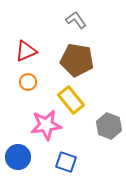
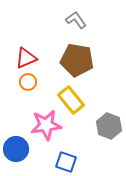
red triangle: moved 7 px down
blue circle: moved 2 px left, 8 px up
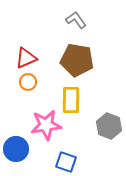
yellow rectangle: rotated 40 degrees clockwise
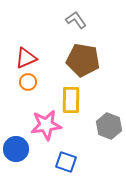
brown pentagon: moved 6 px right
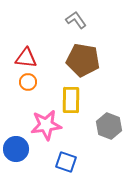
red triangle: rotated 30 degrees clockwise
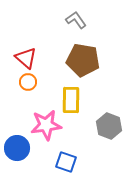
red triangle: rotated 35 degrees clockwise
blue circle: moved 1 px right, 1 px up
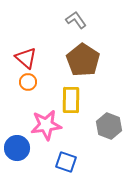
brown pentagon: rotated 24 degrees clockwise
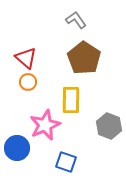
brown pentagon: moved 1 px right, 2 px up
pink star: moved 1 px left; rotated 16 degrees counterclockwise
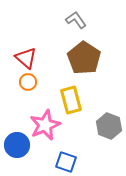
yellow rectangle: rotated 16 degrees counterclockwise
blue circle: moved 3 px up
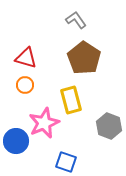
red triangle: rotated 25 degrees counterclockwise
orange circle: moved 3 px left, 3 px down
pink star: moved 1 px left, 2 px up
blue circle: moved 1 px left, 4 px up
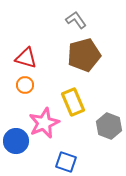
brown pentagon: moved 3 px up; rotated 24 degrees clockwise
yellow rectangle: moved 2 px right, 2 px down; rotated 8 degrees counterclockwise
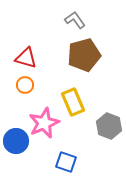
gray L-shape: moved 1 px left
